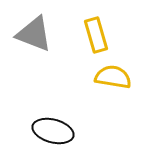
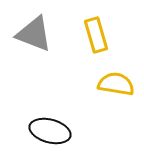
yellow semicircle: moved 3 px right, 7 px down
black ellipse: moved 3 px left
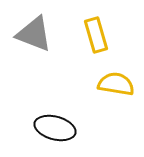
black ellipse: moved 5 px right, 3 px up
